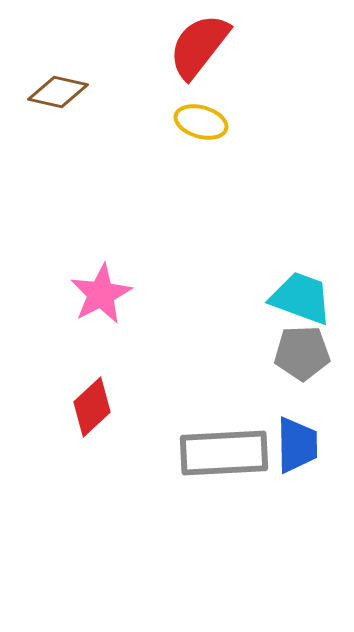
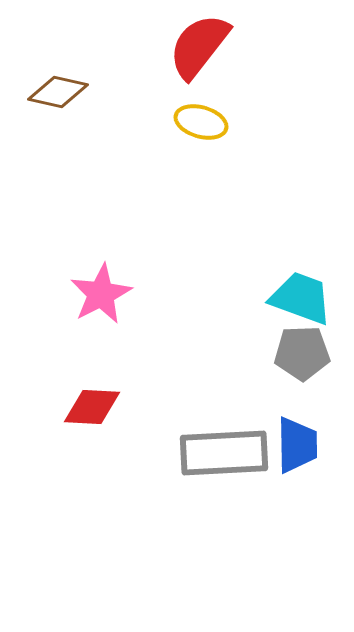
red diamond: rotated 46 degrees clockwise
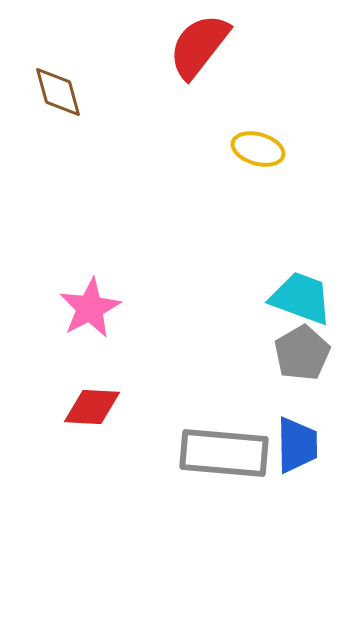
brown diamond: rotated 62 degrees clockwise
yellow ellipse: moved 57 px right, 27 px down
pink star: moved 11 px left, 14 px down
gray pentagon: rotated 28 degrees counterclockwise
gray rectangle: rotated 8 degrees clockwise
